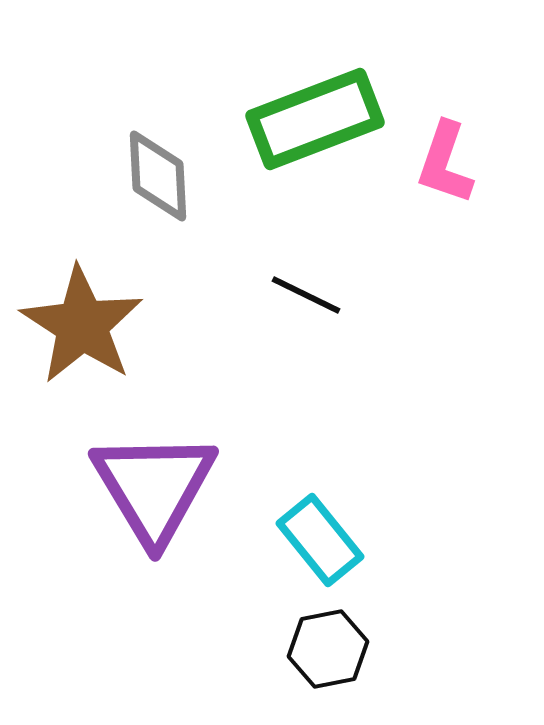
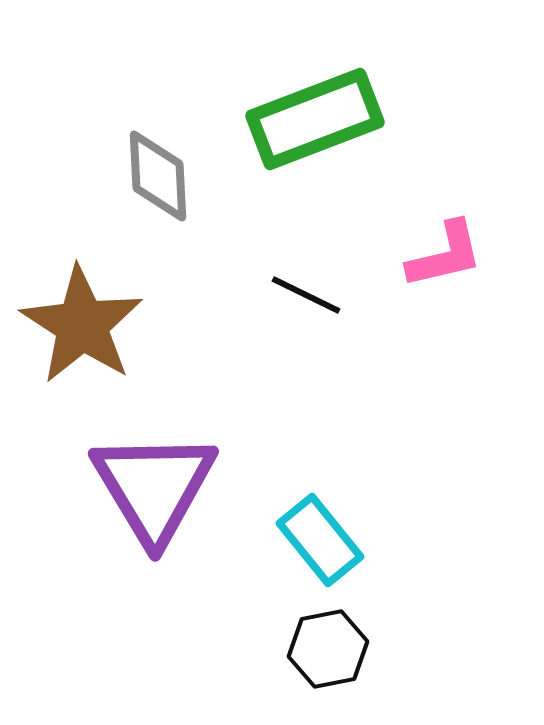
pink L-shape: moved 92 px down; rotated 122 degrees counterclockwise
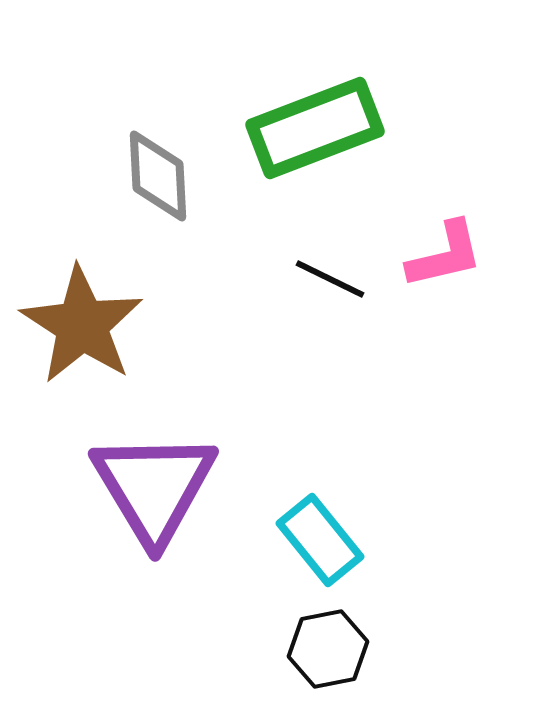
green rectangle: moved 9 px down
black line: moved 24 px right, 16 px up
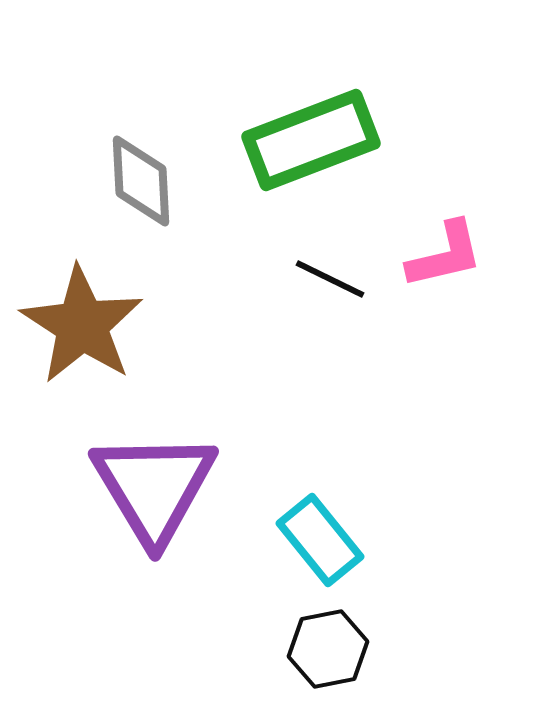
green rectangle: moved 4 px left, 12 px down
gray diamond: moved 17 px left, 5 px down
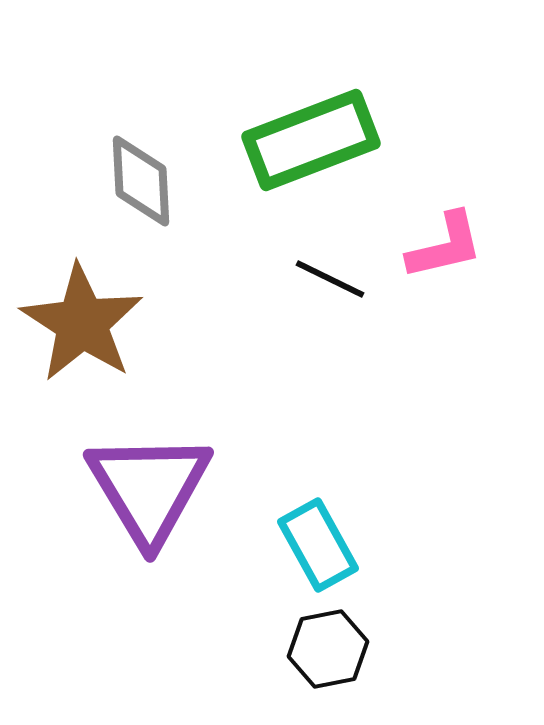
pink L-shape: moved 9 px up
brown star: moved 2 px up
purple triangle: moved 5 px left, 1 px down
cyan rectangle: moved 2 px left, 5 px down; rotated 10 degrees clockwise
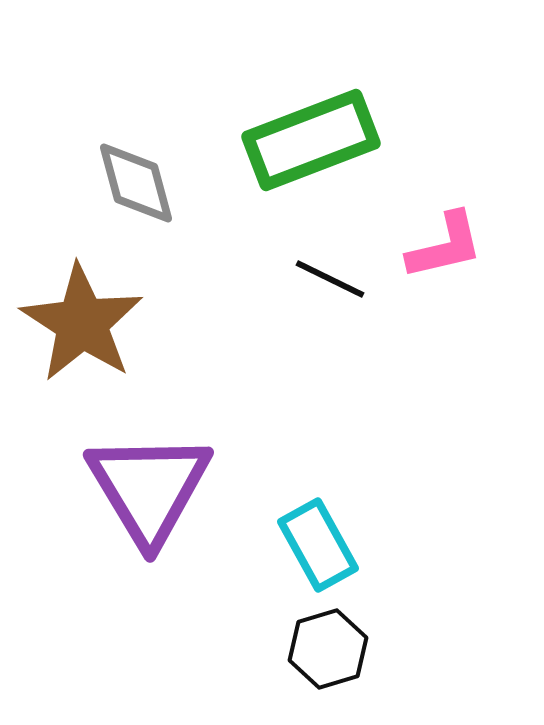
gray diamond: moved 5 px left, 2 px down; rotated 12 degrees counterclockwise
black hexagon: rotated 6 degrees counterclockwise
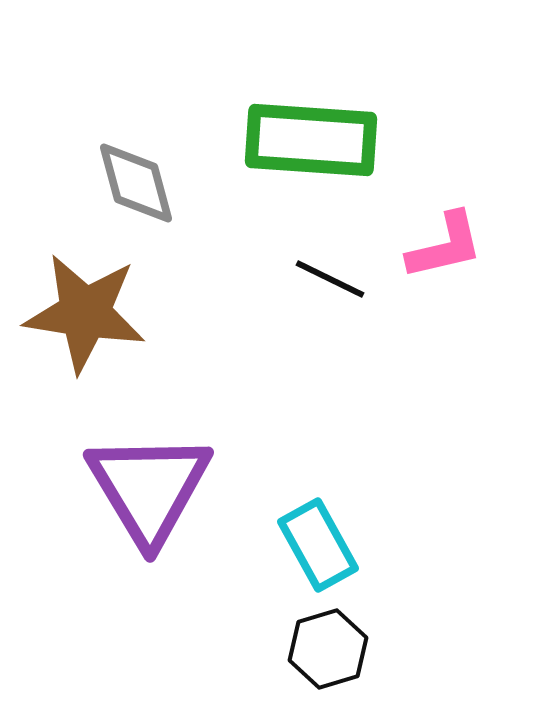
green rectangle: rotated 25 degrees clockwise
brown star: moved 3 px right, 10 px up; rotated 24 degrees counterclockwise
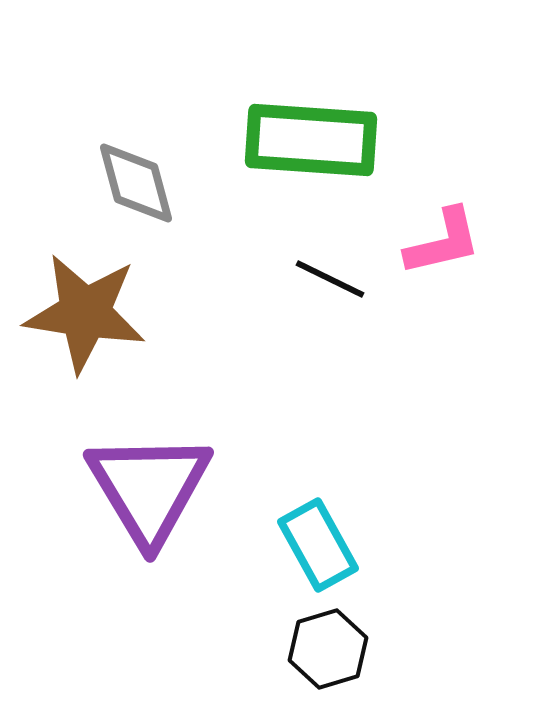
pink L-shape: moved 2 px left, 4 px up
